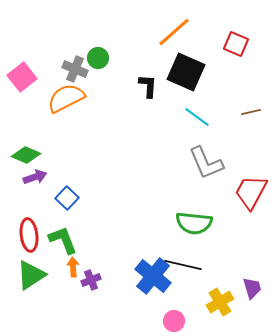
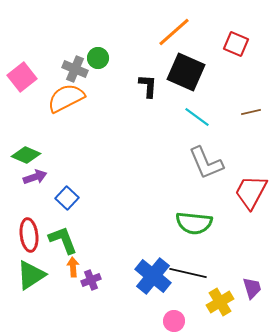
black line: moved 5 px right, 8 px down
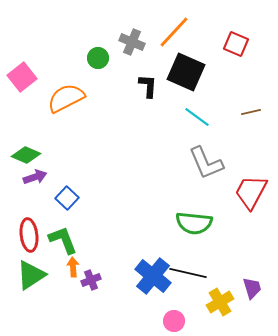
orange line: rotated 6 degrees counterclockwise
gray cross: moved 57 px right, 27 px up
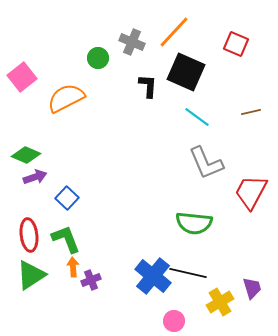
green L-shape: moved 3 px right, 1 px up
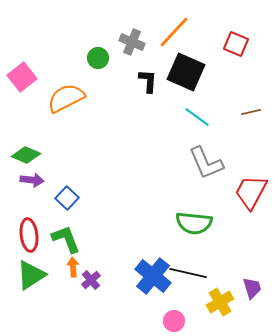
black L-shape: moved 5 px up
purple arrow: moved 3 px left, 3 px down; rotated 25 degrees clockwise
purple cross: rotated 18 degrees counterclockwise
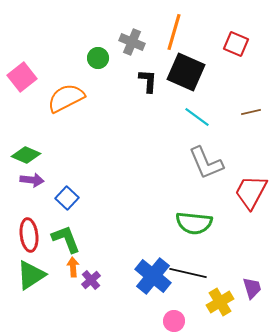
orange line: rotated 27 degrees counterclockwise
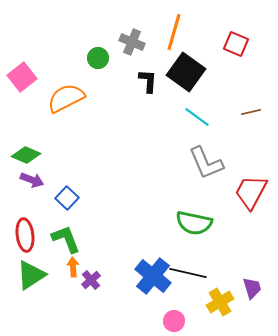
black square: rotated 12 degrees clockwise
purple arrow: rotated 15 degrees clockwise
green semicircle: rotated 6 degrees clockwise
red ellipse: moved 4 px left
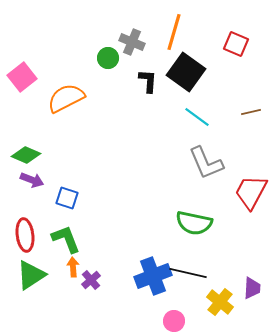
green circle: moved 10 px right
blue square: rotated 25 degrees counterclockwise
blue cross: rotated 30 degrees clockwise
purple trapezoid: rotated 20 degrees clockwise
yellow cross: rotated 20 degrees counterclockwise
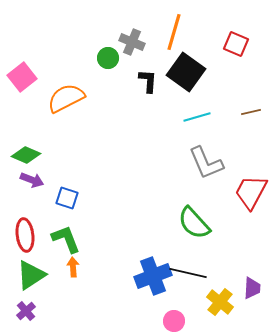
cyan line: rotated 52 degrees counterclockwise
green semicircle: rotated 36 degrees clockwise
purple cross: moved 65 px left, 31 px down
